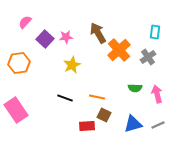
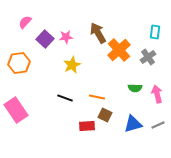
brown square: moved 1 px right
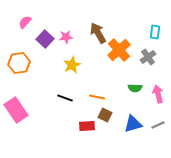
pink arrow: moved 1 px right
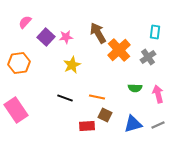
purple square: moved 1 px right, 2 px up
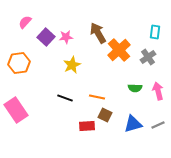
pink arrow: moved 3 px up
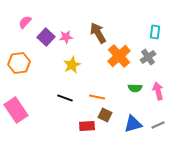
orange cross: moved 6 px down
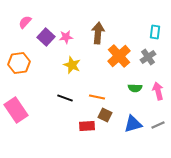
brown arrow: rotated 35 degrees clockwise
yellow star: rotated 24 degrees counterclockwise
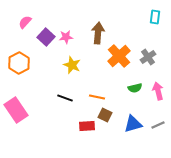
cyan rectangle: moved 15 px up
orange hexagon: rotated 20 degrees counterclockwise
green semicircle: rotated 16 degrees counterclockwise
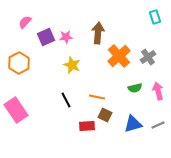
cyan rectangle: rotated 24 degrees counterclockwise
purple square: rotated 24 degrees clockwise
black line: moved 1 px right, 2 px down; rotated 42 degrees clockwise
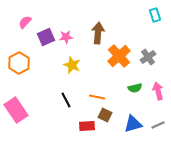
cyan rectangle: moved 2 px up
